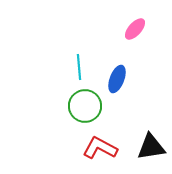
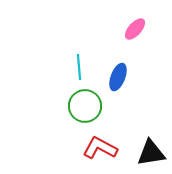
blue ellipse: moved 1 px right, 2 px up
black triangle: moved 6 px down
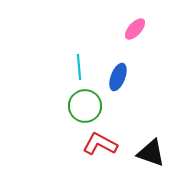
red L-shape: moved 4 px up
black triangle: rotated 28 degrees clockwise
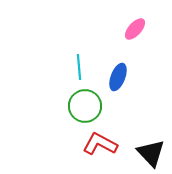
black triangle: rotated 28 degrees clockwise
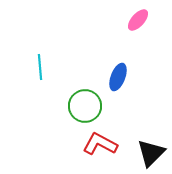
pink ellipse: moved 3 px right, 9 px up
cyan line: moved 39 px left
black triangle: rotated 28 degrees clockwise
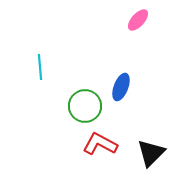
blue ellipse: moved 3 px right, 10 px down
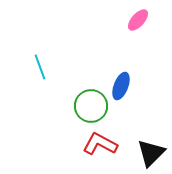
cyan line: rotated 15 degrees counterclockwise
blue ellipse: moved 1 px up
green circle: moved 6 px right
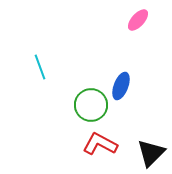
green circle: moved 1 px up
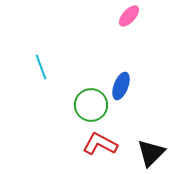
pink ellipse: moved 9 px left, 4 px up
cyan line: moved 1 px right
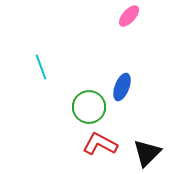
blue ellipse: moved 1 px right, 1 px down
green circle: moved 2 px left, 2 px down
black triangle: moved 4 px left
